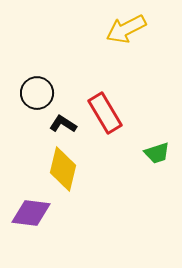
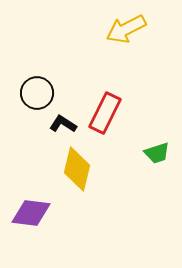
red rectangle: rotated 57 degrees clockwise
yellow diamond: moved 14 px right
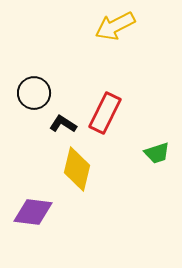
yellow arrow: moved 11 px left, 3 px up
black circle: moved 3 px left
purple diamond: moved 2 px right, 1 px up
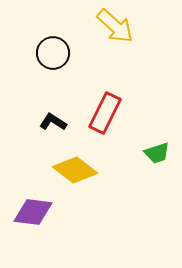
yellow arrow: rotated 111 degrees counterclockwise
black circle: moved 19 px right, 40 px up
black L-shape: moved 10 px left, 2 px up
yellow diamond: moved 2 px left, 1 px down; rotated 66 degrees counterclockwise
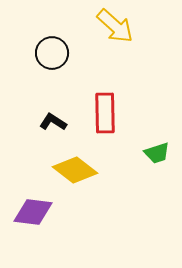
black circle: moved 1 px left
red rectangle: rotated 27 degrees counterclockwise
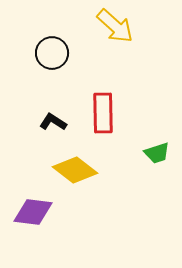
red rectangle: moved 2 px left
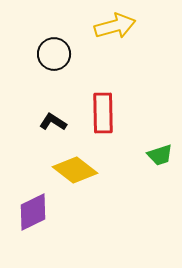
yellow arrow: rotated 57 degrees counterclockwise
black circle: moved 2 px right, 1 px down
green trapezoid: moved 3 px right, 2 px down
purple diamond: rotated 33 degrees counterclockwise
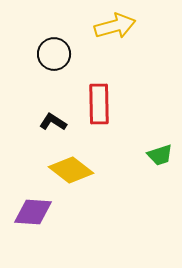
red rectangle: moved 4 px left, 9 px up
yellow diamond: moved 4 px left
purple diamond: rotated 30 degrees clockwise
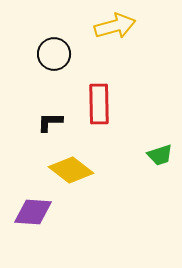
black L-shape: moved 3 px left; rotated 32 degrees counterclockwise
